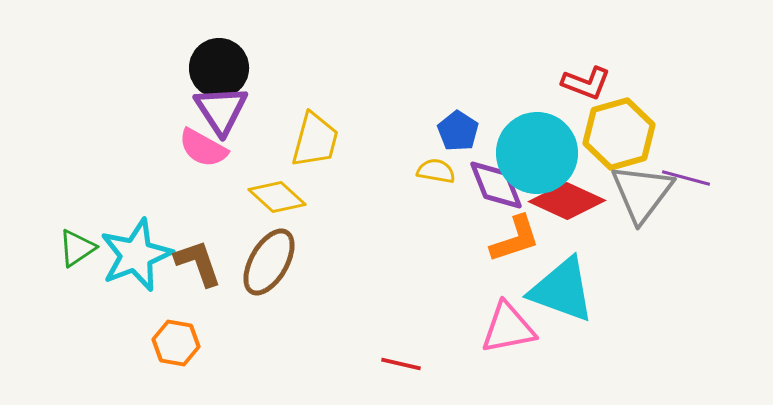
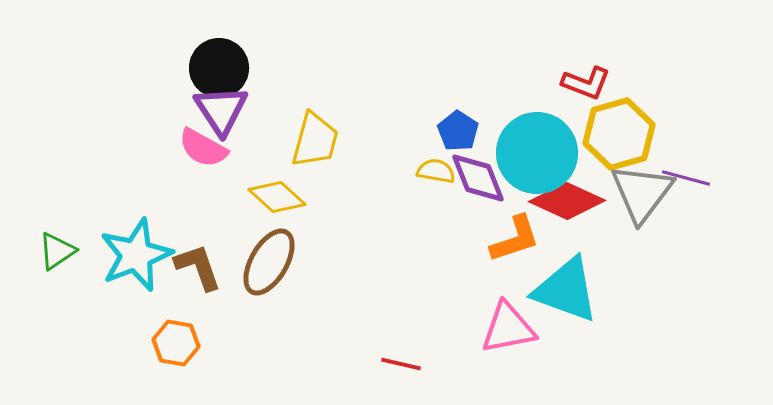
purple diamond: moved 18 px left, 7 px up
green triangle: moved 20 px left, 3 px down
brown L-shape: moved 4 px down
cyan triangle: moved 4 px right
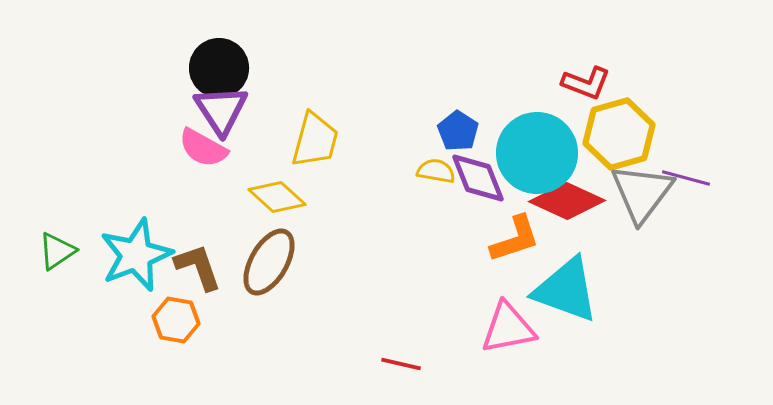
orange hexagon: moved 23 px up
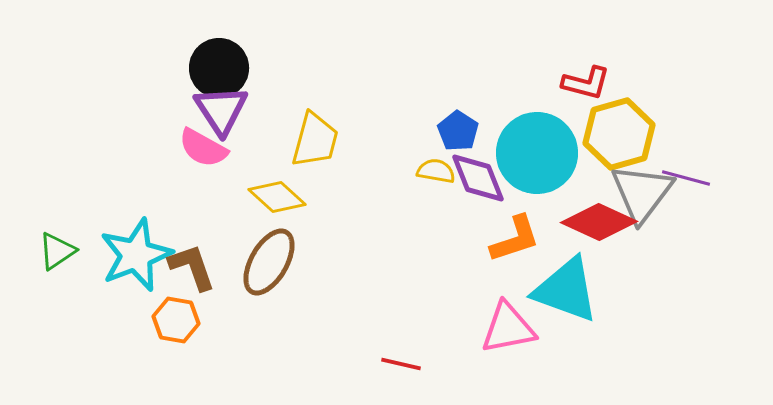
red L-shape: rotated 6 degrees counterclockwise
red diamond: moved 32 px right, 21 px down
brown L-shape: moved 6 px left
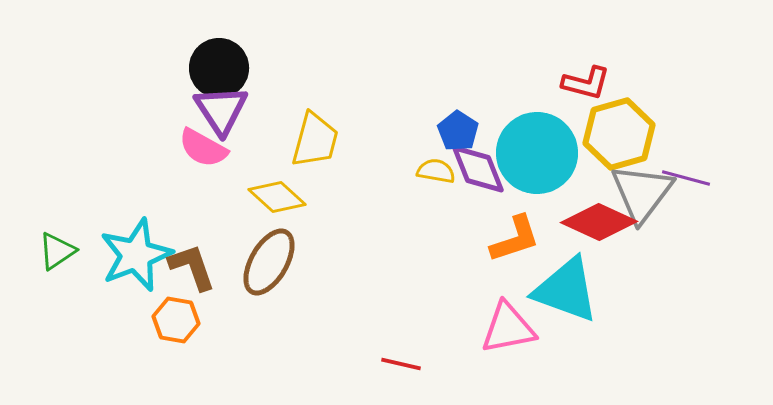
purple diamond: moved 9 px up
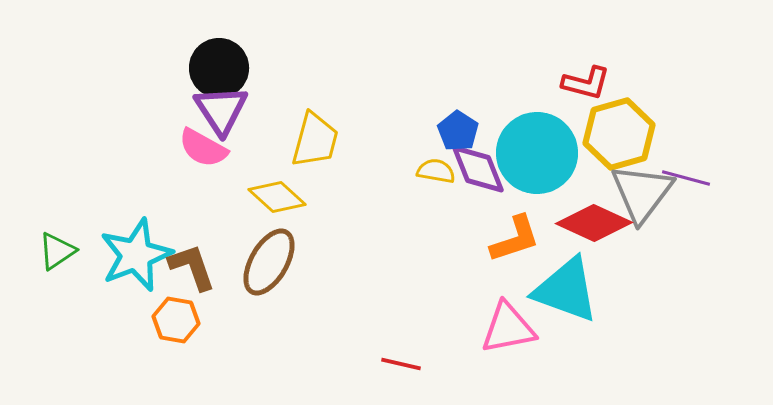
red diamond: moved 5 px left, 1 px down
